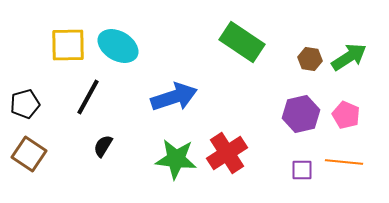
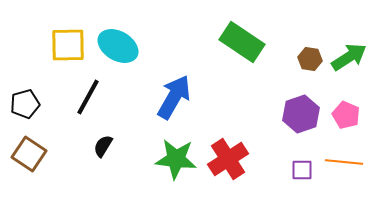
blue arrow: rotated 42 degrees counterclockwise
purple hexagon: rotated 6 degrees counterclockwise
red cross: moved 1 px right, 6 px down
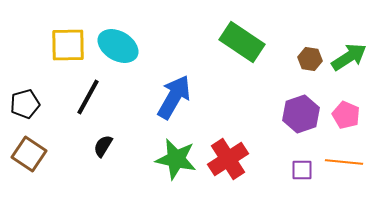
green star: rotated 6 degrees clockwise
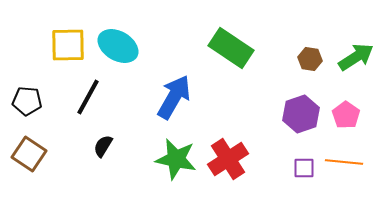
green rectangle: moved 11 px left, 6 px down
green arrow: moved 7 px right
black pentagon: moved 2 px right, 3 px up; rotated 20 degrees clockwise
pink pentagon: rotated 12 degrees clockwise
purple square: moved 2 px right, 2 px up
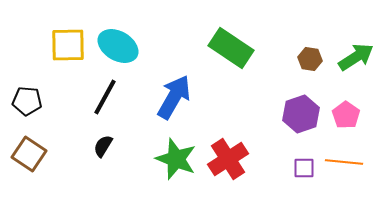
black line: moved 17 px right
green star: rotated 9 degrees clockwise
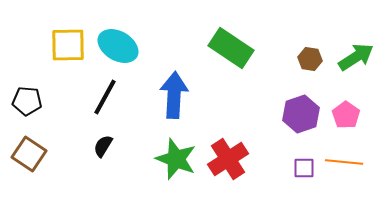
blue arrow: moved 2 px up; rotated 27 degrees counterclockwise
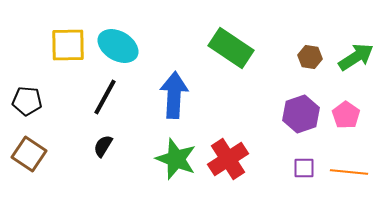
brown hexagon: moved 2 px up
orange line: moved 5 px right, 10 px down
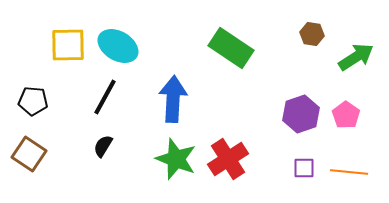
brown hexagon: moved 2 px right, 23 px up
blue arrow: moved 1 px left, 4 px down
black pentagon: moved 6 px right
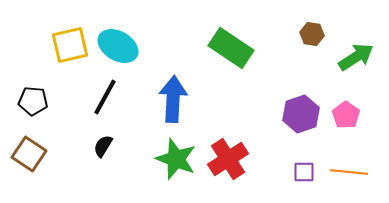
yellow square: moved 2 px right; rotated 12 degrees counterclockwise
purple square: moved 4 px down
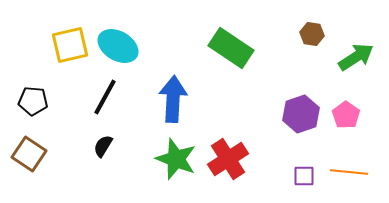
purple square: moved 4 px down
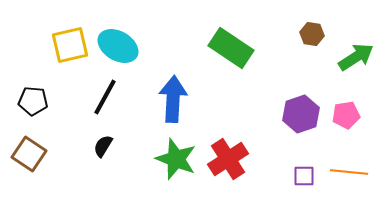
pink pentagon: rotated 28 degrees clockwise
